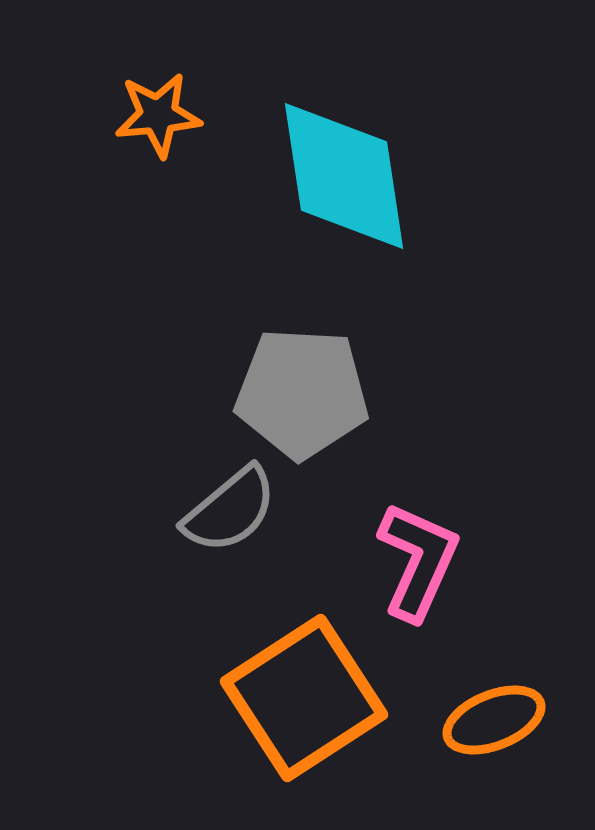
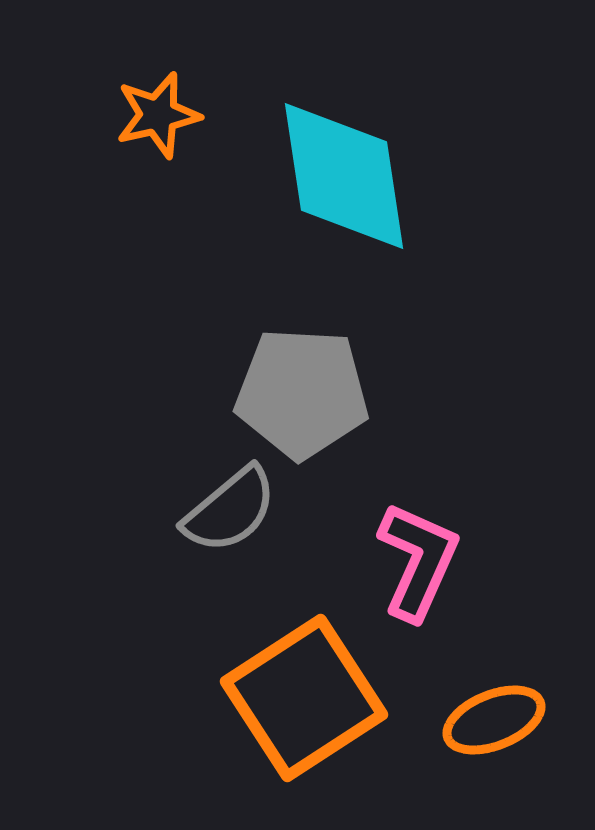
orange star: rotated 8 degrees counterclockwise
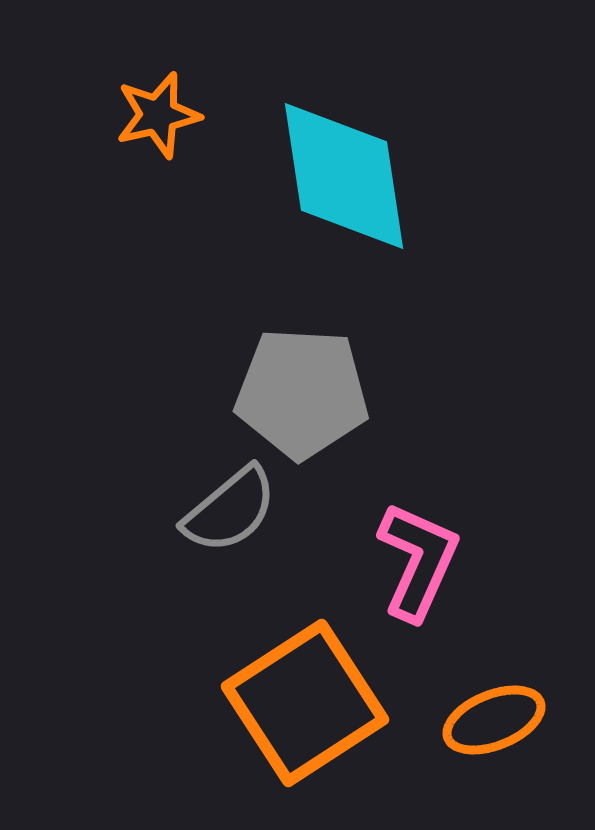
orange square: moved 1 px right, 5 px down
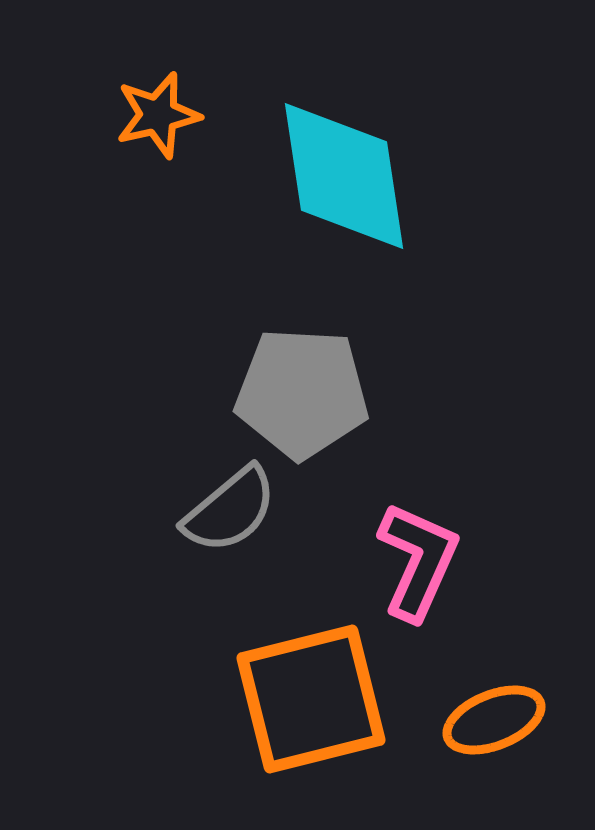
orange square: moved 6 px right, 4 px up; rotated 19 degrees clockwise
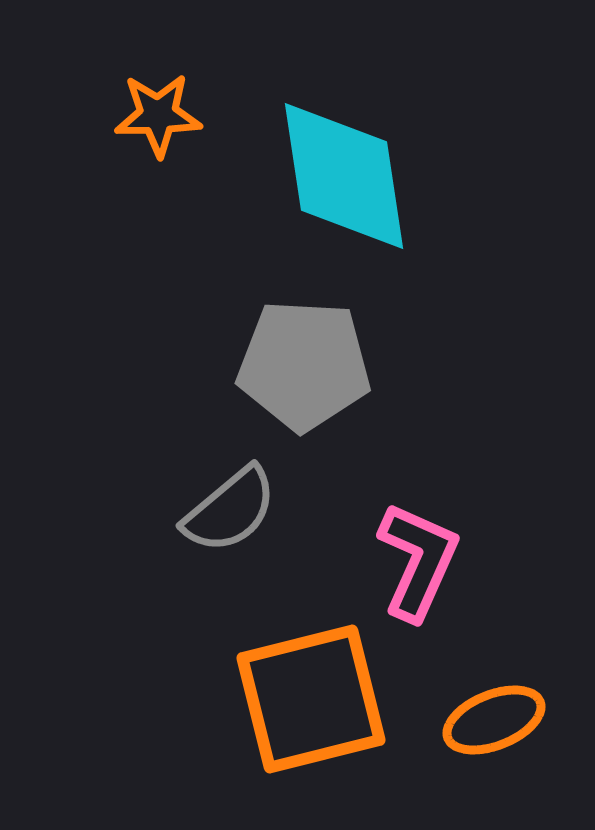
orange star: rotated 12 degrees clockwise
gray pentagon: moved 2 px right, 28 px up
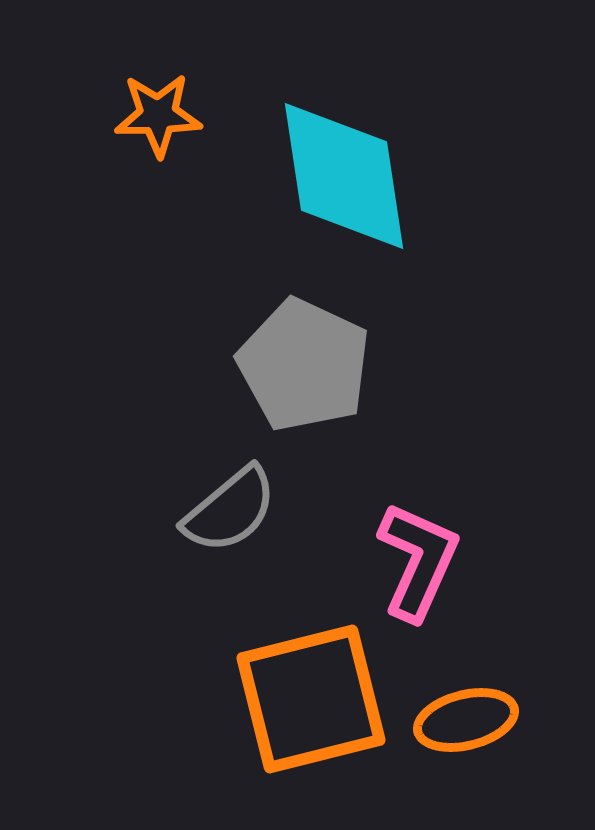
gray pentagon: rotated 22 degrees clockwise
orange ellipse: moved 28 px left; rotated 8 degrees clockwise
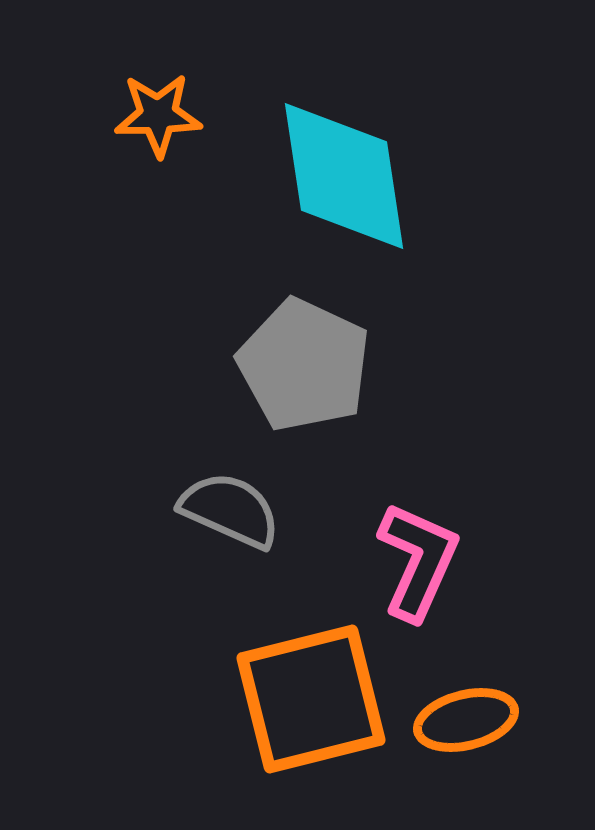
gray semicircle: rotated 116 degrees counterclockwise
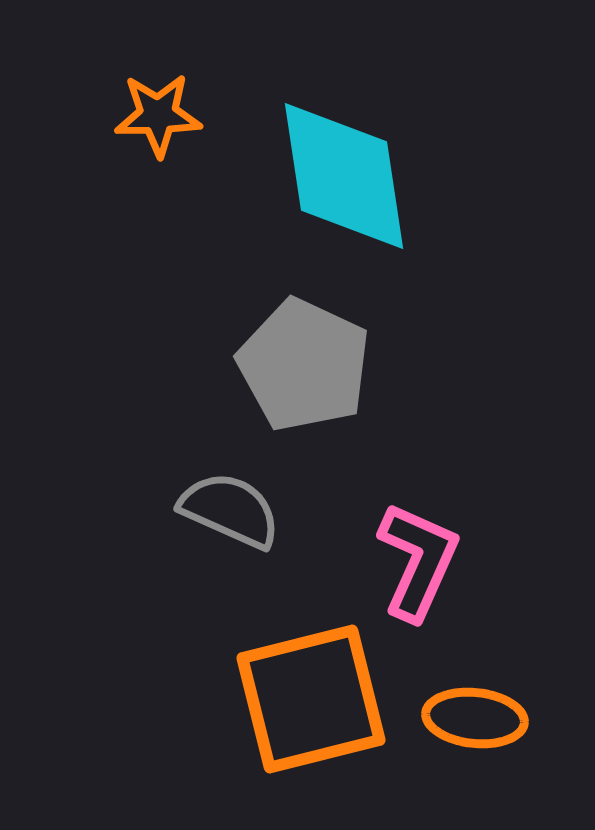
orange ellipse: moved 9 px right, 2 px up; rotated 20 degrees clockwise
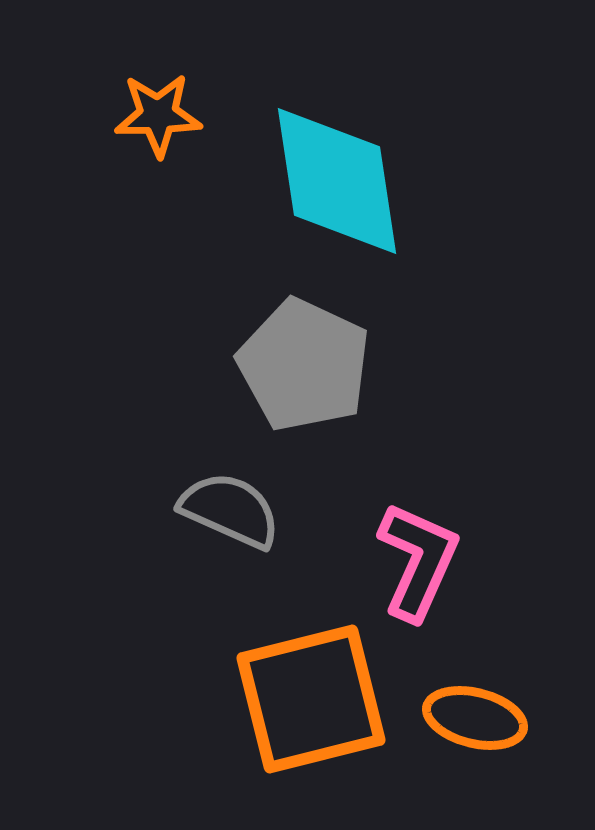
cyan diamond: moved 7 px left, 5 px down
orange ellipse: rotated 8 degrees clockwise
